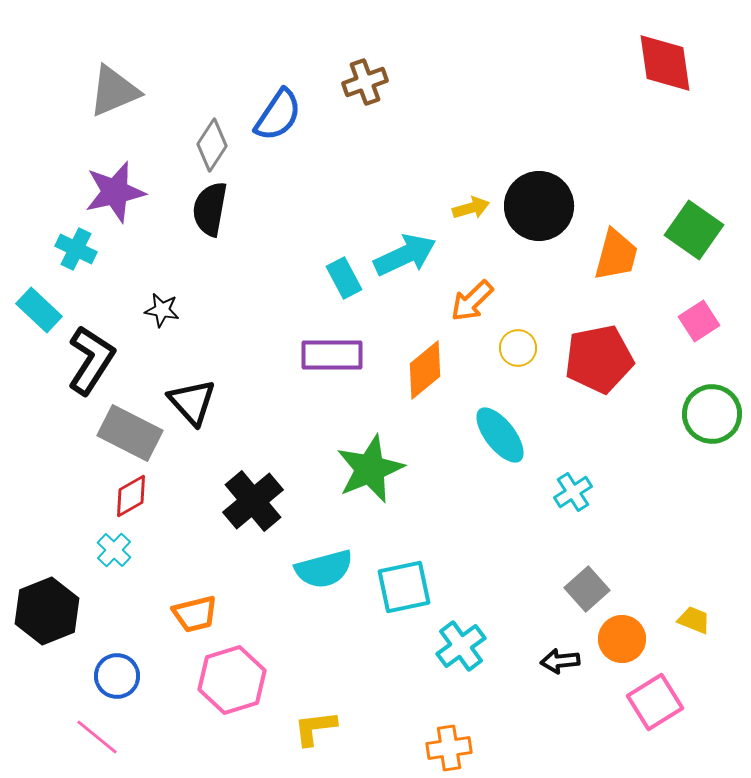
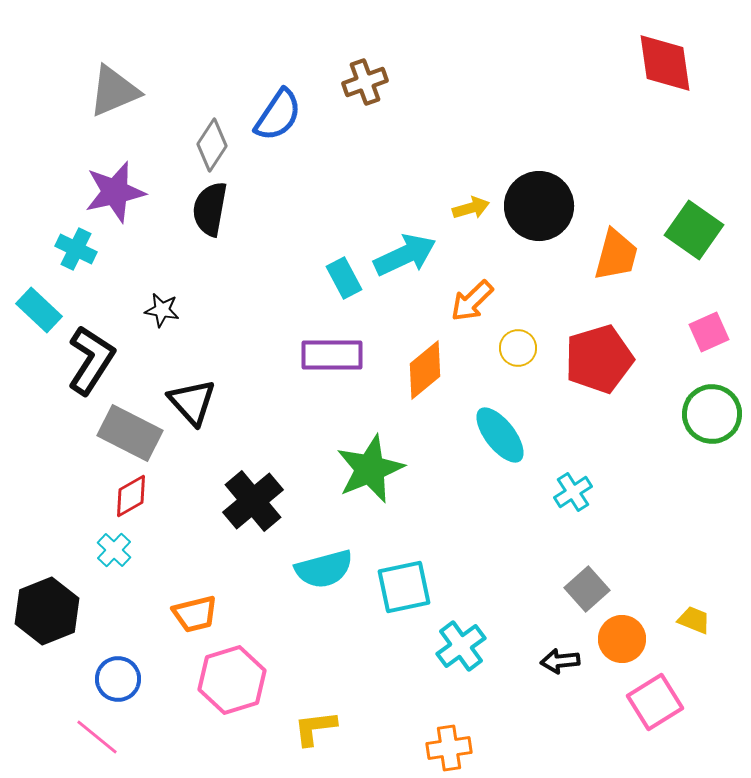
pink square at (699, 321): moved 10 px right, 11 px down; rotated 9 degrees clockwise
red pentagon at (599, 359): rotated 6 degrees counterclockwise
blue circle at (117, 676): moved 1 px right, 3 px down
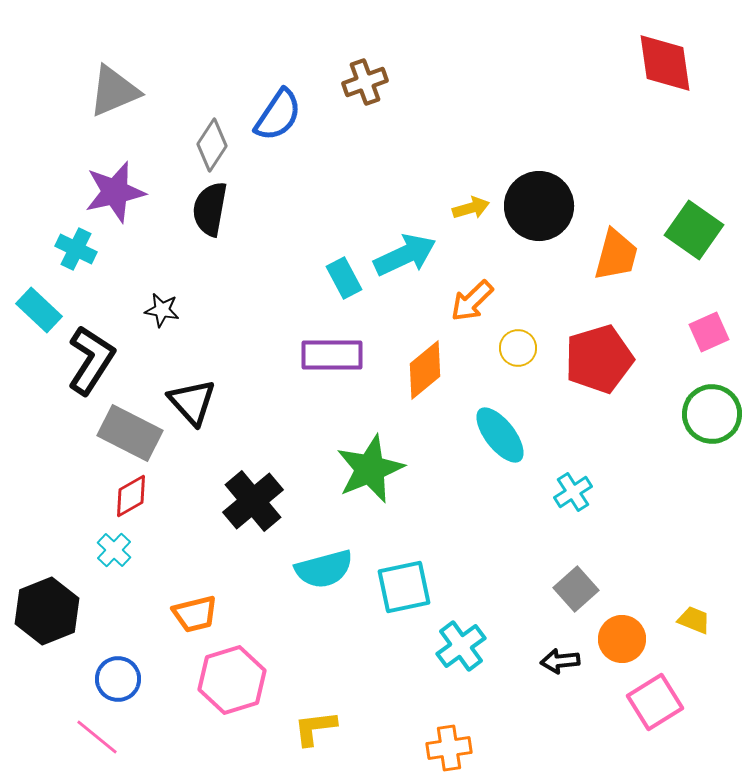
gray square at (587, 589): moved 11 px left
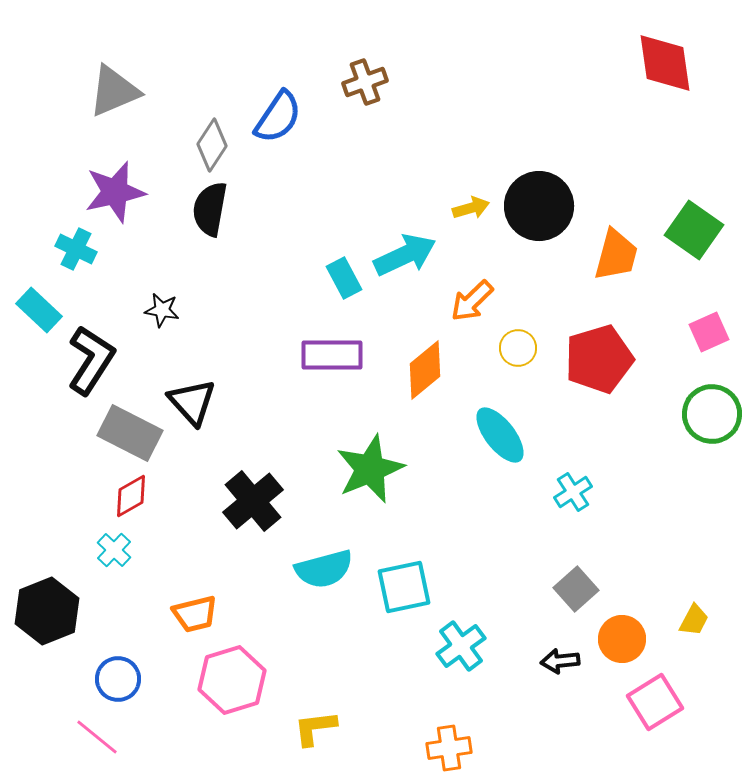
blue semicircle at (278, 115): moved 2 px down
yellow trapezoid at (694, 620): rotated 96 degrees clockwise
